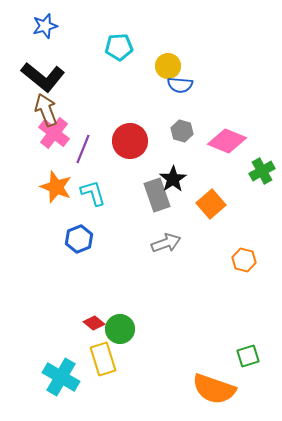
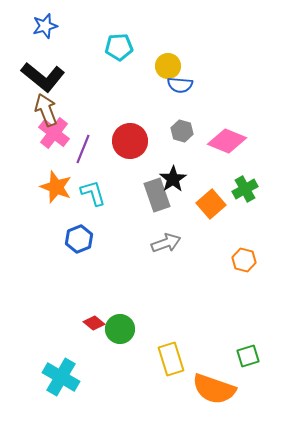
green cross: moved 17 px left, 18 px down
yellow rectangle: moved 68 px right
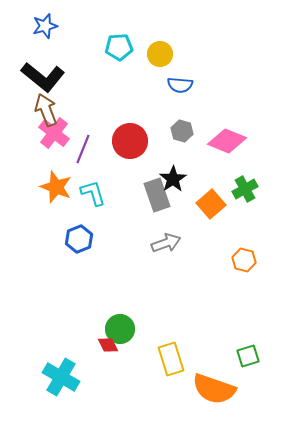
yellow circle: moved 8 px left, 12 px up
red diamond: moved 14 px right, 22 px down; rotated 25 degrees clockwise
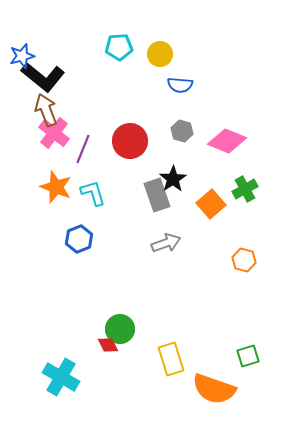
blue star: moved 23 px left, 30 px down
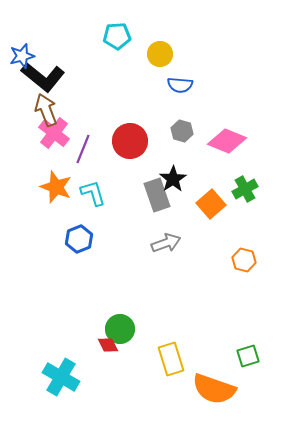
cyan pentagon: moved 2 px left, 11 px up
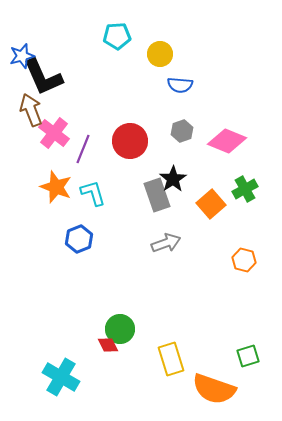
black L-shape: rotated 27 degrees clockwise
brown arrow: moved 15 px left
gray hexagon: rotated 25 degrees clockwise
